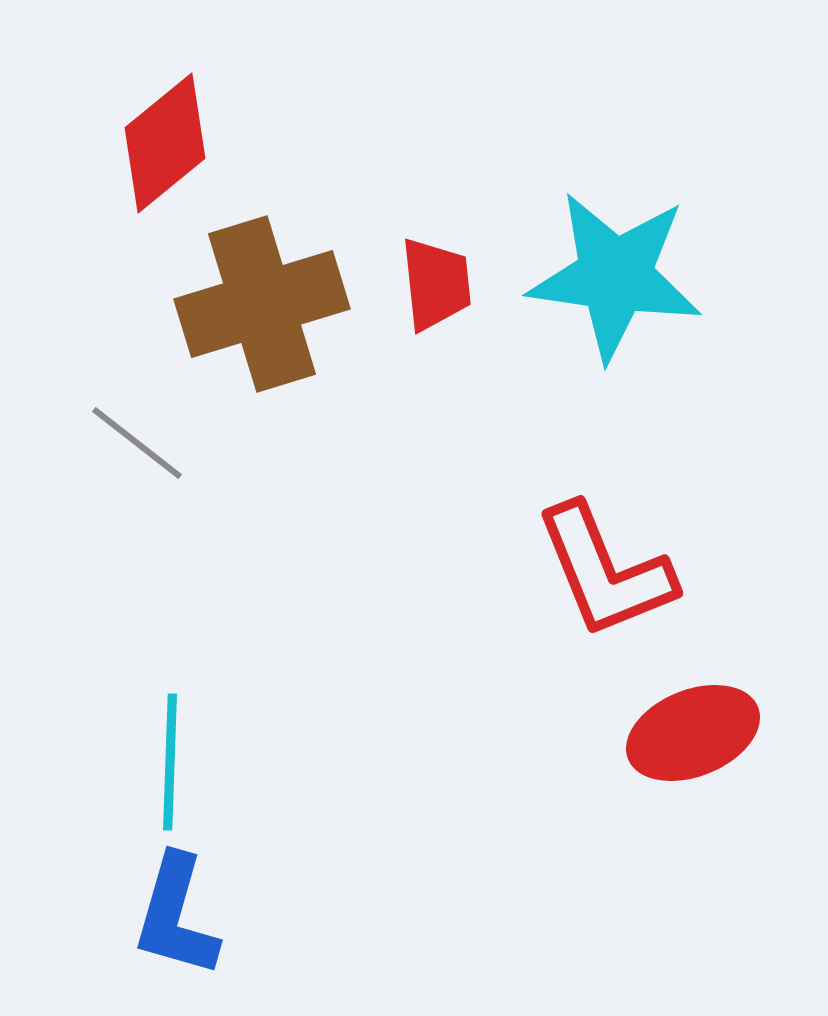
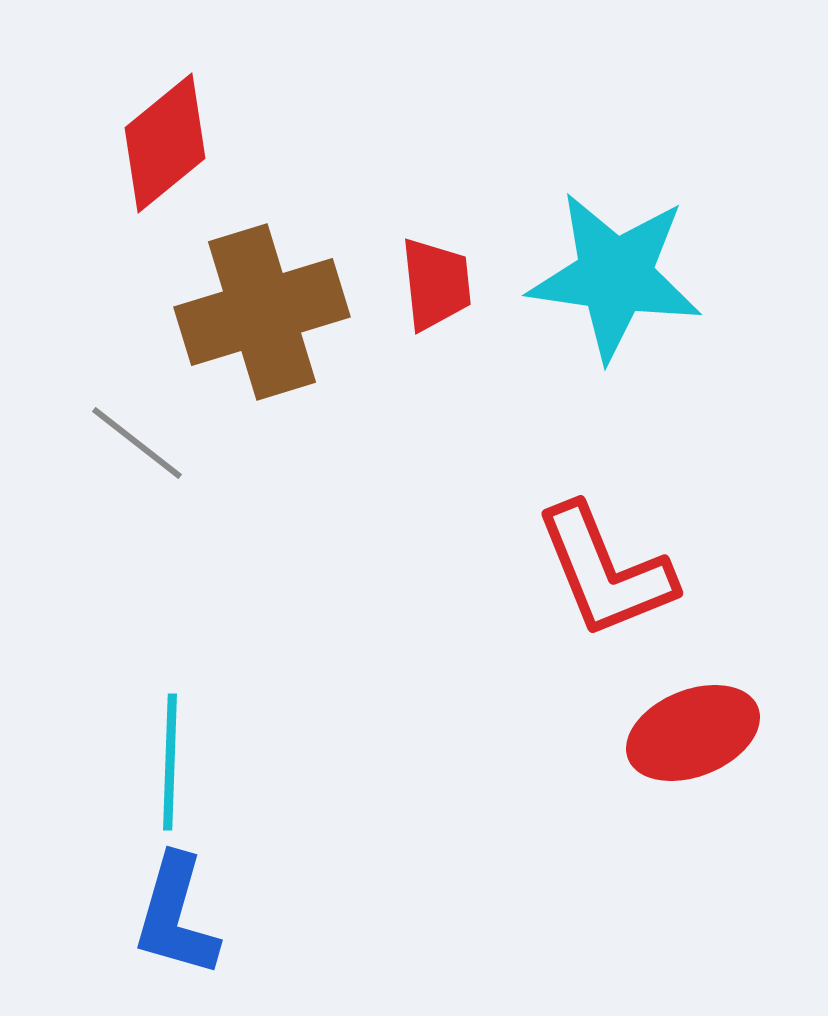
brown cross: moved 8 px down
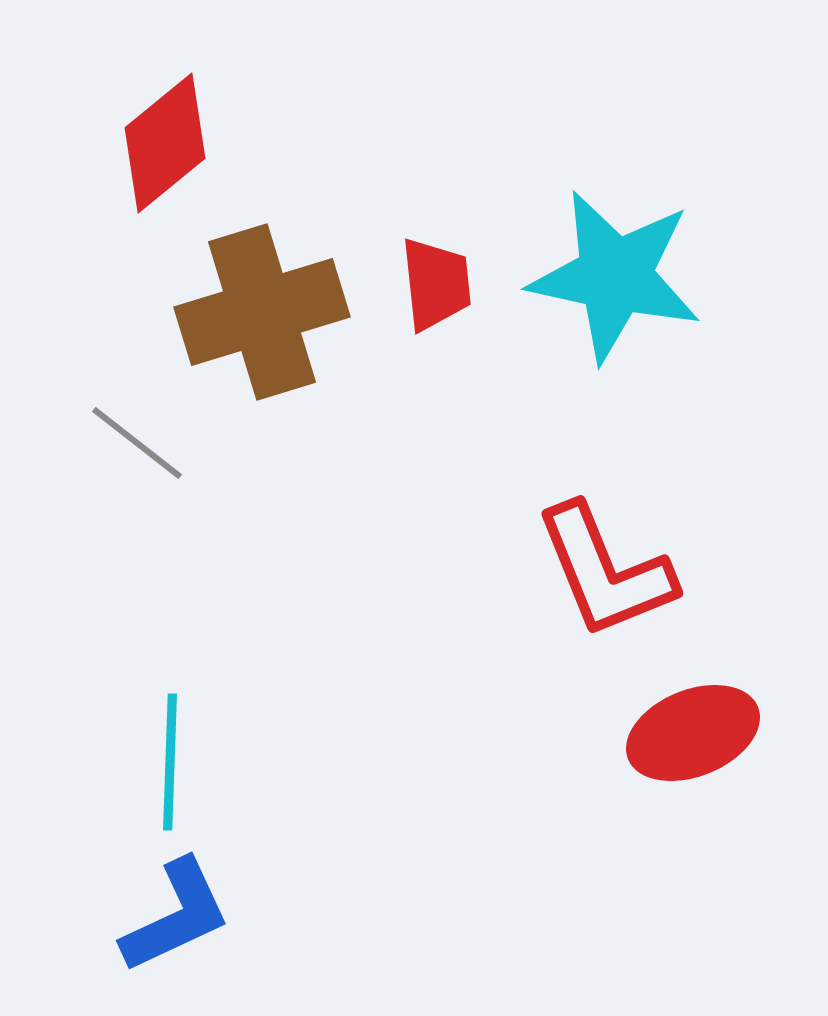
cyan star: rotated 4 degrees clockwise
blue L-shape: rotated 131 degrees counterclockwise
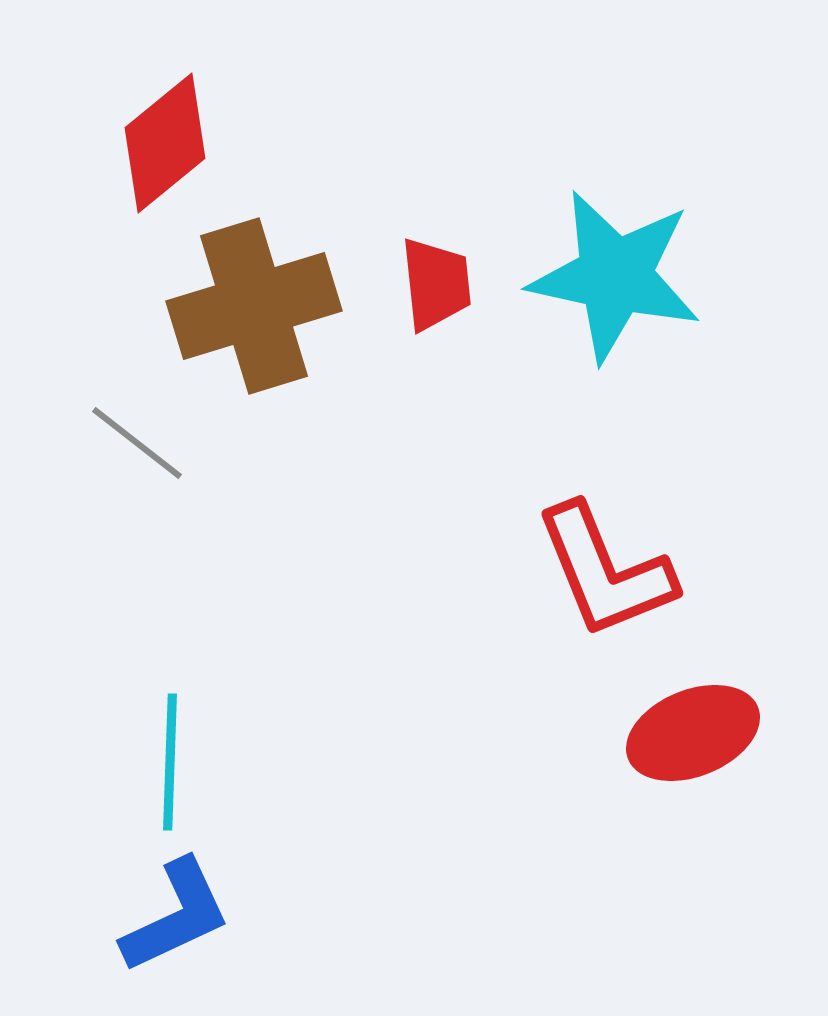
brown cross: moved 8 px left, 6 px up
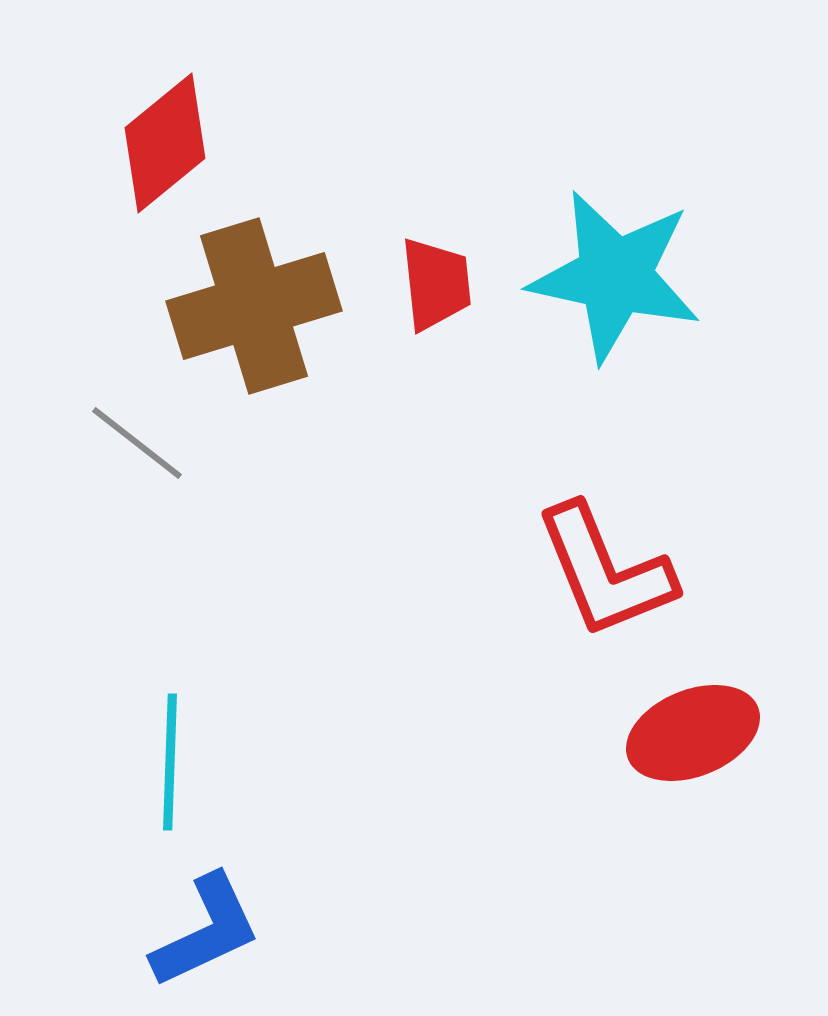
blue L-shape: moved 30 px right, 15 px down
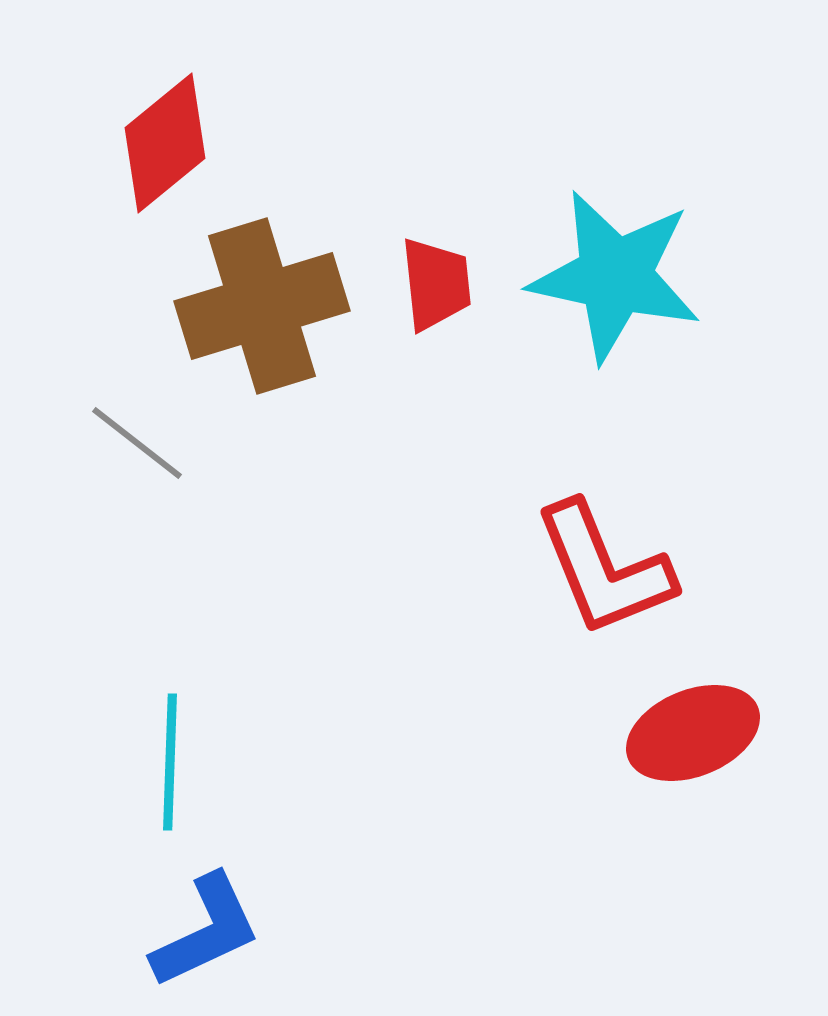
brown cross: moved 8 px right
red L-shape: moved 1 px left, 2 px up
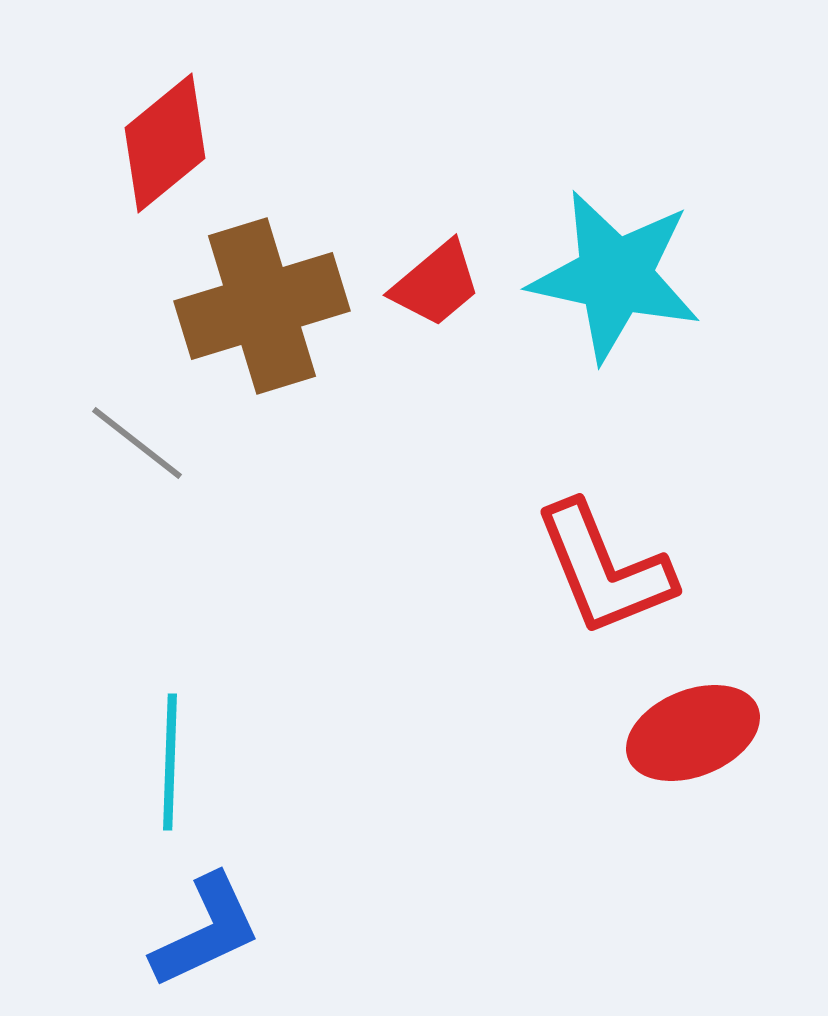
red trapezoid: rotated 56 degrees clockwise
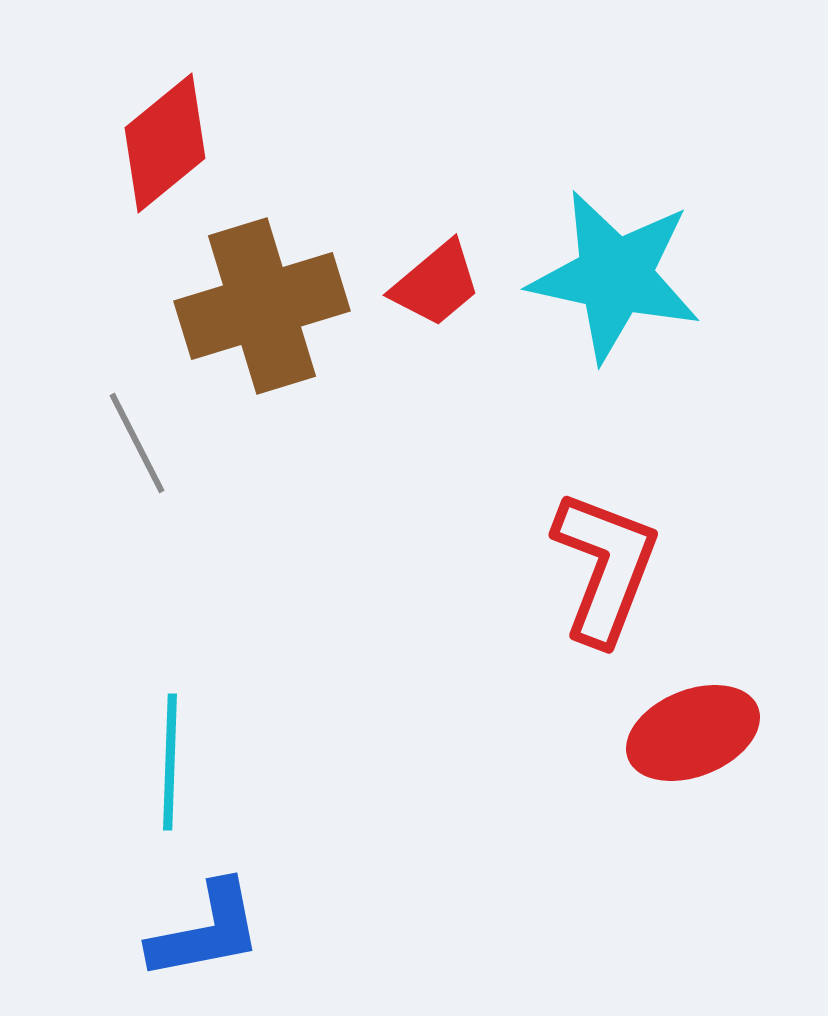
gray line: rotated 25 degrees clockwise
red L-shape: moved 1 px right, 2 px up; rotated 137 degrees counterclockwise
blue L-shape: rotated 14 degrees clockwise
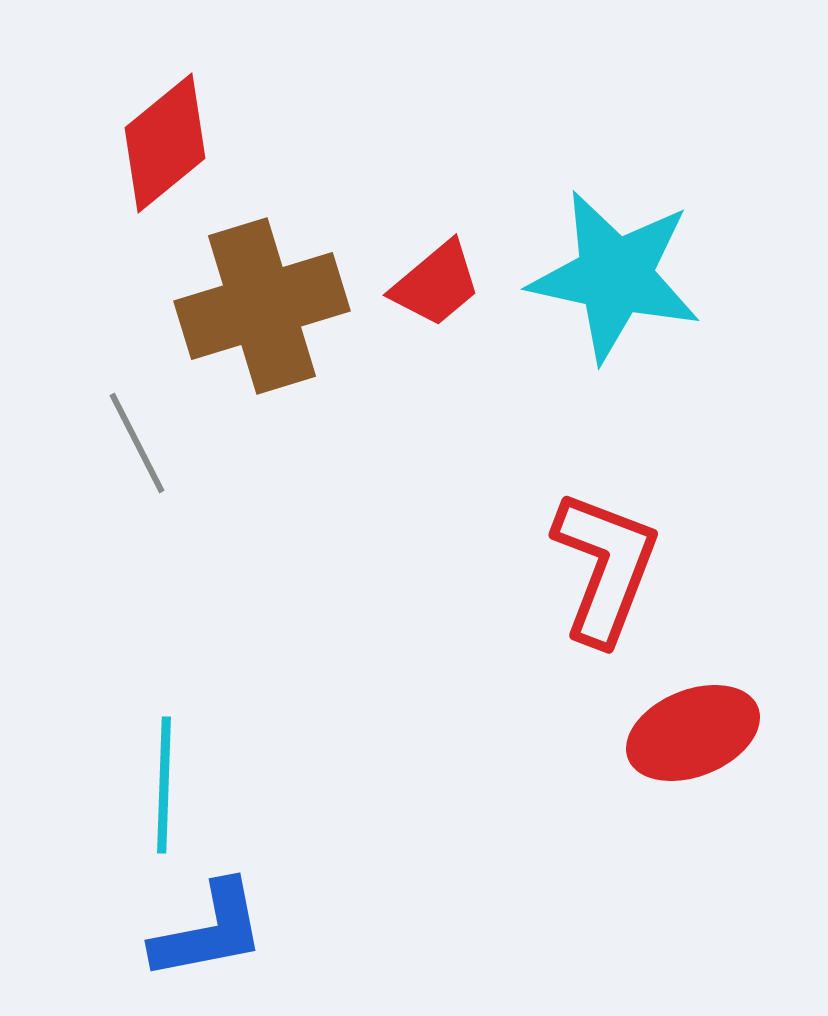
cyan line: moved 6 px left, 23 px down
blue L-shape: moved 3 px right
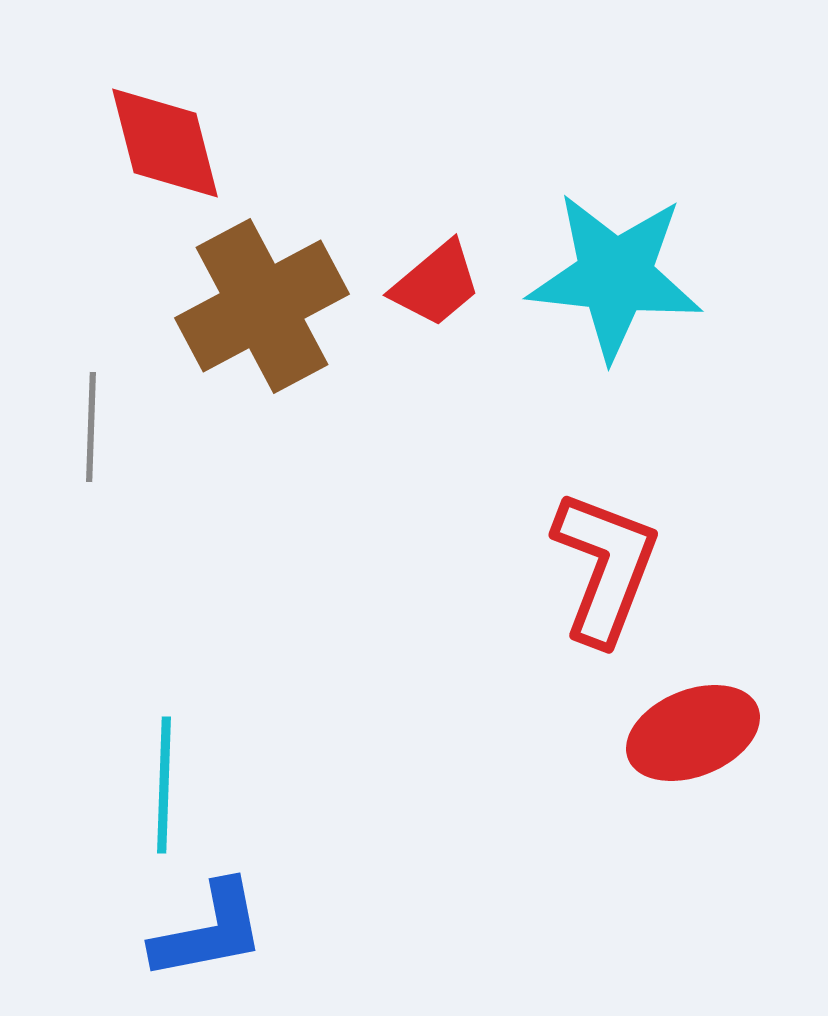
red diamond: rotated 65 degrees counterclockwise
cyan star: rotated 6 degrees counterclockwise
brown cross: rotated 11 degrees counterclockwise
gray line: moved 46 px left, 16 px up; rotated 29 degrees clockwise
